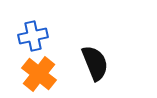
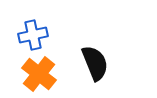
blue cross: moved 1 px up
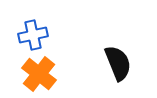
black semicircle: moved 23 px right
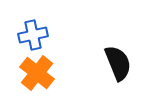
orange cross: moved 2 px left, 1 px up
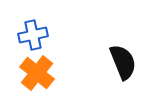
black semicircle: moved 5 px right, 1 px up
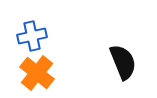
blue cross: moved 1 px left, 1 px down
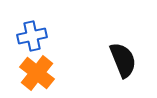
black semicircle: moved 2 px up
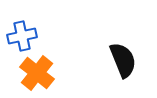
blue cross: moved 10 px left
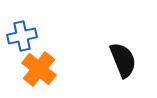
orange cross: moved 2 px right, 4 px up
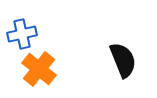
blue cross: moved 2 px up
